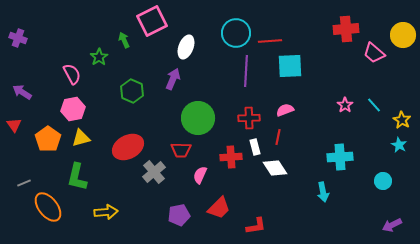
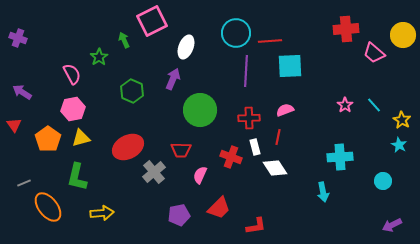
green circle at (198, 118): moved 2 px right, 8 px up
red cross at (231, 157): rotated 25 degrees clockwise
yellow arrow at (106, 212): moved 4 px left, 1 px down
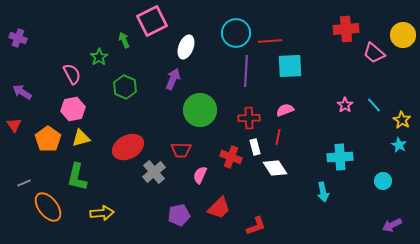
green hexagon at (132, 91): moved 7 px left, 4 px up
red L-shape at (256, 226): rotated 10 degrees counterclockwise
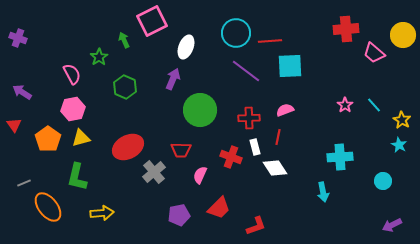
purple line at (246, 71): rotated 56 degrees counterclockwise
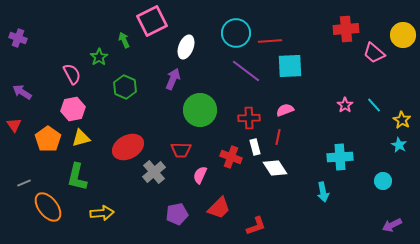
purple pentagon at (179, 215): moved 2 px left, 1 px up
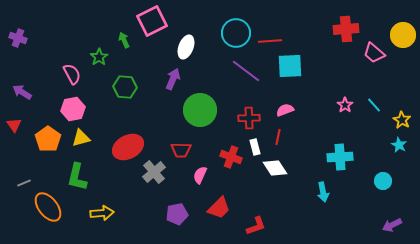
green hexagon at (125, 87): rotated 20 degrees counterclockwise
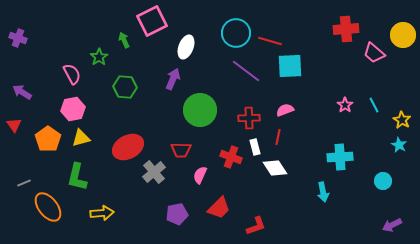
red line at (270, 41): rotated 20 degrees clockwise
cyan line at (374, 105): rotated 14 degrees clockwise
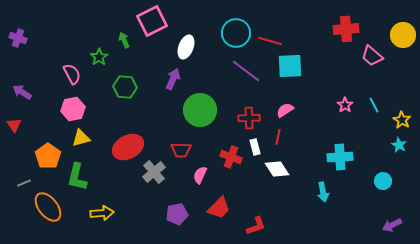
pink trapezoid at (374, 53): moved 2 px left, 3 px down
pink semicircle at (285, 110): rotated 12 degrees counterclockwise
orange pentagon at (48, 139): moved 17 px down
white diamond at (275, 168): moved 2 px right, 1 px down
